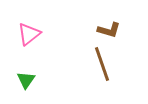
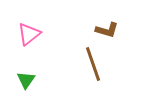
brown L-shape: moved 2 px left
brown line: moved 9 px left
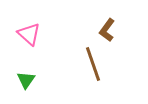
brown L-shape: rotated 110 degrees clockwise
pink triangle: rotated 40 degrees counterclockwise
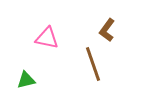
pink triangle: moved 18 px right, 4 px down; rotated 30 degrees counterclockwise
green triangle: rotated 42 degrees clockwise
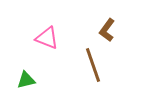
pink triangle: rotated 10 degrees clockwise
brown line: moved 1 px down
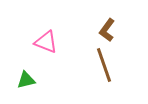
pink triangle: moved 1 px left, 4 px down
brown line: moved 11 px right
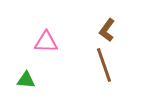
pink triangle: rotated 20 degrees counterclockwise
green triangle: rotated 18 degrees clockwise
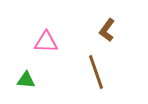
brown line: moved 8 px left, 7 px down
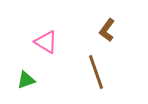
pink triangle: rotated 30 degrees clockwise
green triangle: rotated 24 degrees counterclockwise
